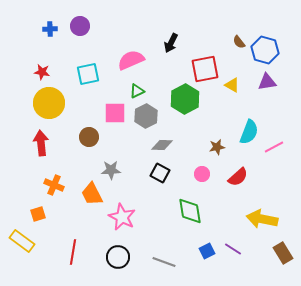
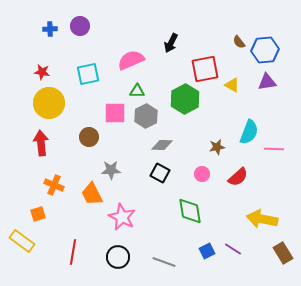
blue hexagon: rotated 20 degrees counterclockwise
green triangle: rotated 28 degrees clockwise
pink line: moved 2 px down; rotated 30 degrees clockwise
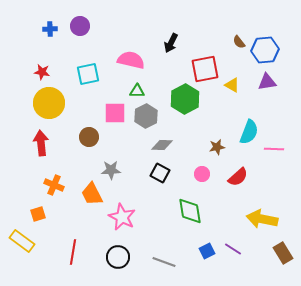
pink semicircle: rotated 36 degrees clockwise
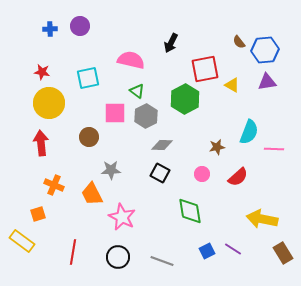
cyan square: moved 4 px down
green triangle: rotated 35 degrees clockwise
gray line: moved 2 px left, 1 px up
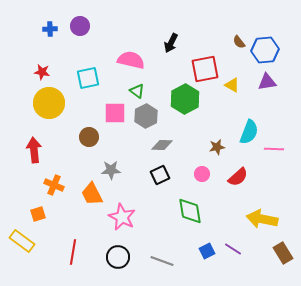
red arrow: moved 7 px left, 7 px down
black square: moved 2 px down; rotated 36 degrees clockwise
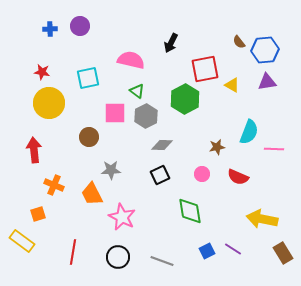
red semicircle: rotated 65 degrees clockwise
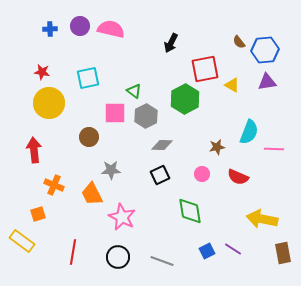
pink semicircle: moved 20 px left, 31 px up
green triangle: moved 3 px left
brown rectangle: rotated 20 degrees clockwise
